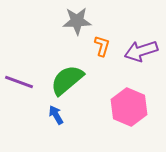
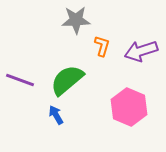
gray star: moved 1 px left, 1 px up
purple line: moved 1 px right, 2 px up
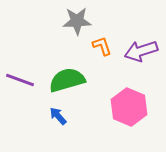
gray star: moved 1 px right, 1 px down
orange L-shape: rotated 35 degrees counterclockwise
green semicircle: rotated 24 degrees clockwise
blue arrow: moved 2 px right, 1 px down; rotated 12 degrees counterclockwise
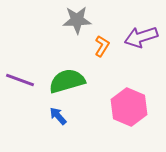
gray star: moved 1 px up
orange L-shape: rotated 50 degrees clockwise
purple arrow: moved 14 px up
green semicircle: moved 1 px down
